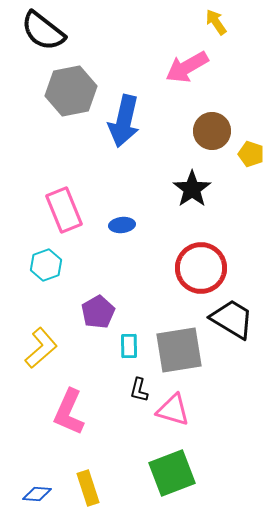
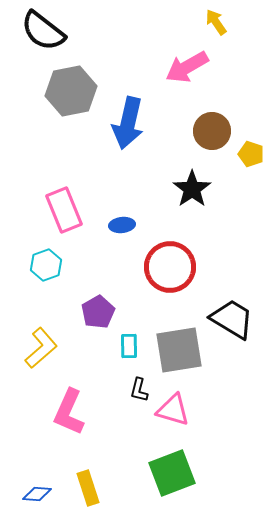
blue arrow: moved 4 px right, 2 px down
red circle: moved 31 px left, 1 px up
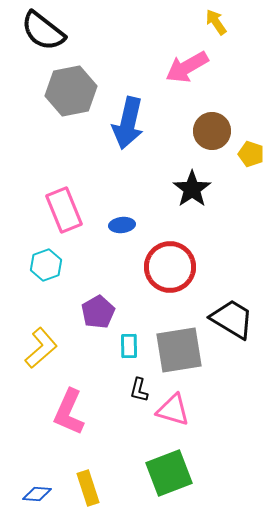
green square: moved 3 px left
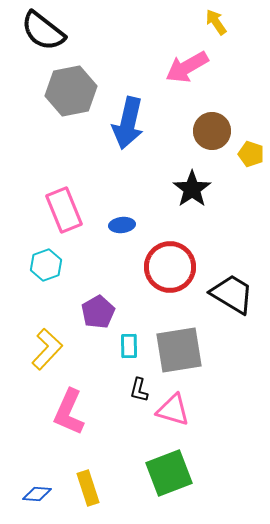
black trapezoid: moved 25 px up
yellow L-shape: moved 6 px right, 1 px down; rotated 6 degrees counterclockwise
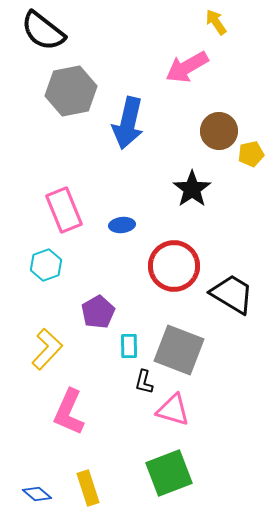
brown circle: moved 7 px right
yellow pentagon: rotated 30 degrees counterclockwise
red circle: moved 4 px right, 1 px up
gray square: rotated 30 degrees clockwise
black L-shape: moved 5 px right, 8 px up
blue diamond: rotated 36 degrees clockwise
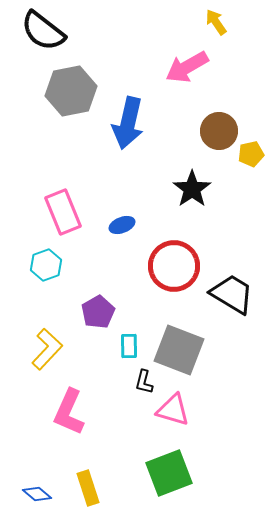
pink rectangle: moved 1 px left, 2 px down
blue ellipse: rotated 15 degrees counterclockwise
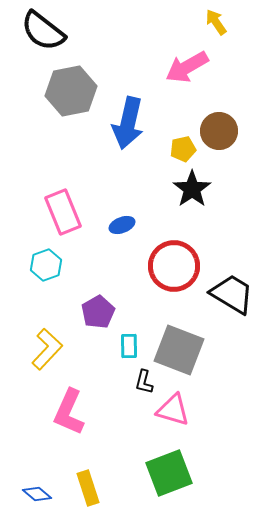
yellow pentagon: moved 68 px left, 5 px up
